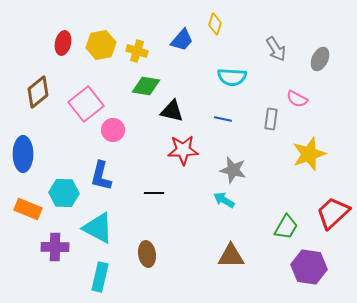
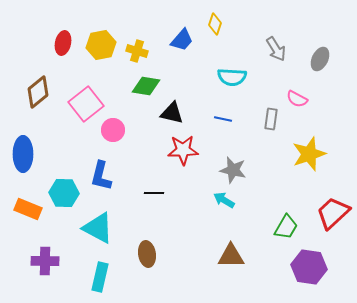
black triangle: moved 2 px down
purple cross: moved 10 px left, 14 px down
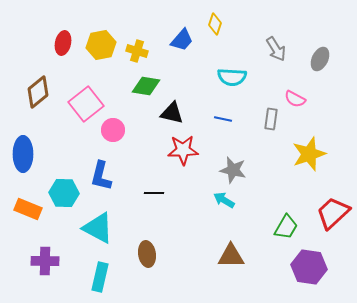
pink semicircle: moved 2 px left
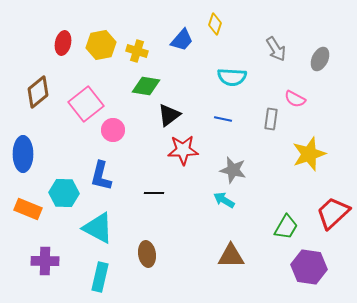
black triangle: moved 3 px left, 2 px down; rotated 50 degrees counterclockwise
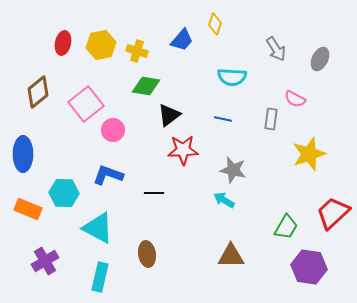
blue L-shape: moved 7 px right, 1 px up; rotated 96 degrees clockwise
purple cross: rotated 32 degrees counterclockwise
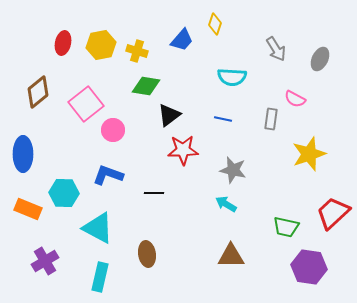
cyan arrow: moved 2 px right, 4 px down
green trapezoid: rotated 72 degrees clockwise
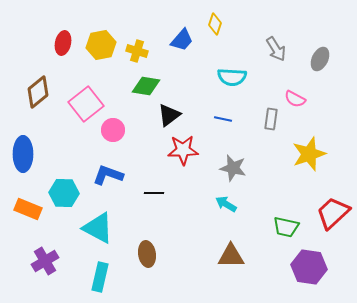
gray star: moved 2 px up
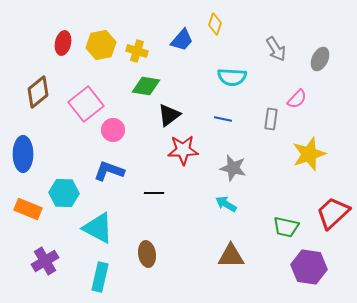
pink semicircle: moved 2 px right; rotated 75 degrees counterclockwise
blue L-shape: moved 1 px right, 4 px up
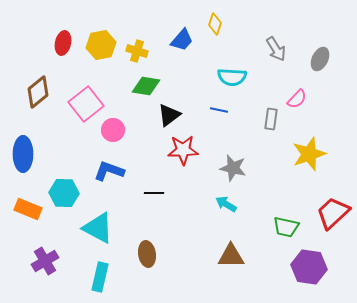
blue line: moved 4 px left, 9 px up
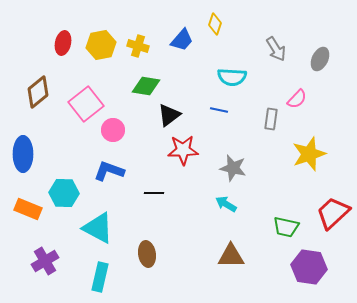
yellow cross: moved 1 px right, 5 px up
